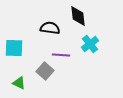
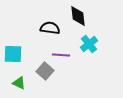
cyan cross: moved 1 px left
cyan square: moved 1 px left, 6 px down
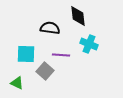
cyan cross: rotated 30 degrees counterclockwise
cyan square: moved 13 px right
green triangle: moved 2 px left
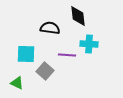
cyan cross: rotated 18 degrees counterclockwise
purple line: moved 6 px right
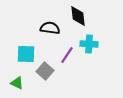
purple line: rotated 60 degrees counterclockwise
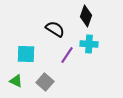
black diamond: moved 8 px right; rotated 25 degrees clockwise
black semicircle: moved 5 px right, 1 px down; rotated 24 degrees clockwise
gray square: moved 11 px down
green triangle: moved 1 px left, 2 px up
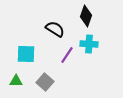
green triangle: rotated 24 degrees counterclockwise
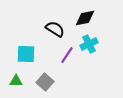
black diamond: moved 1 px left, 2 px down; rotated 60 degrees clockwise
cyan cross: rotated 30 degrees counterclockwise
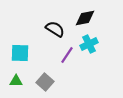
cyan square: moved 6 px left, 1 px up
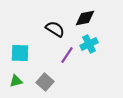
green triangle: rotated 16 degrees counterclockwise
